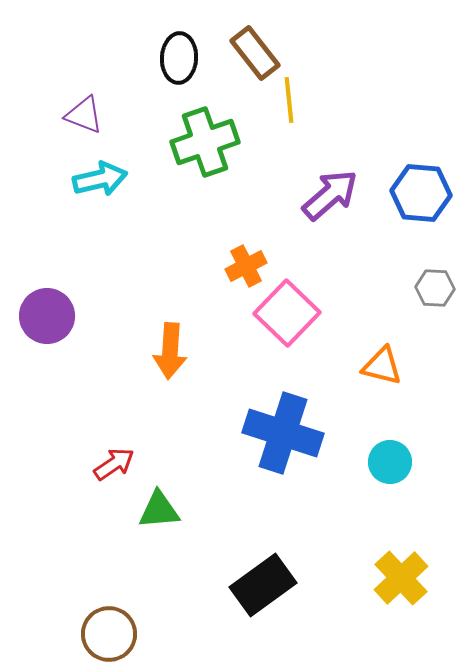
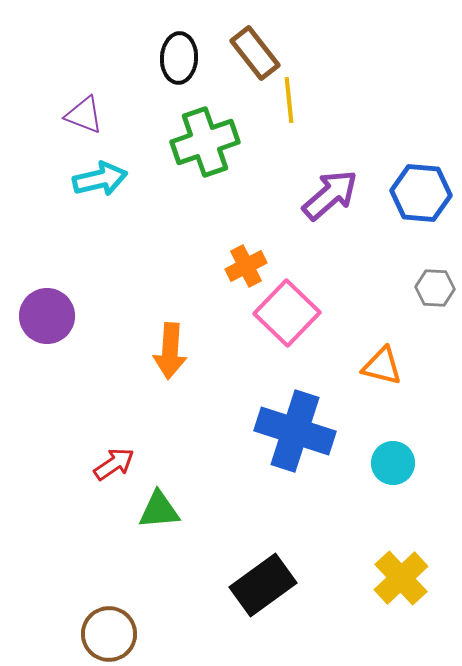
blue cross: moved 12 px right, 2 px up
cyan circle: moved 3 px right, 1 px down
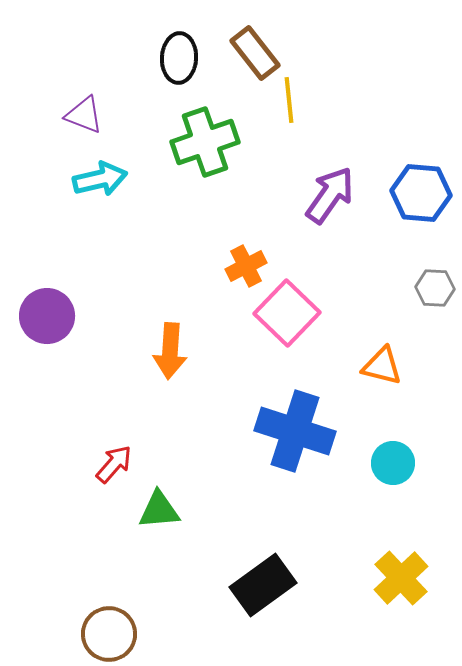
purple arrow: rotated 14 degrees counterclockwise
red arrow: rotated 15 degrees counterclockwise
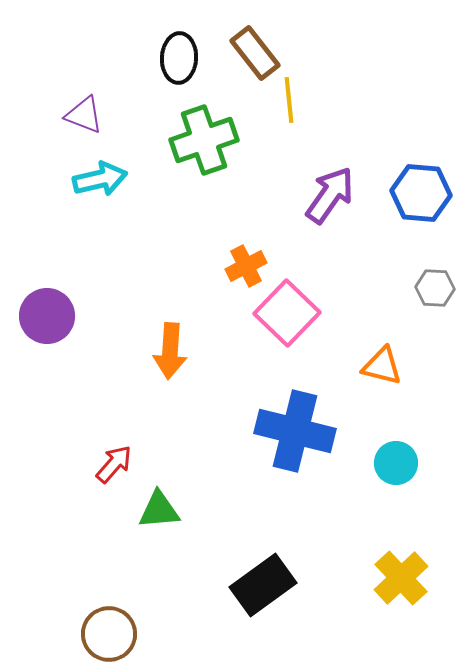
green cross: moved 1 px left, 2 px up
blue cross: rotated 4 degrees counterclockwise
cyan circle: moved 3 px right
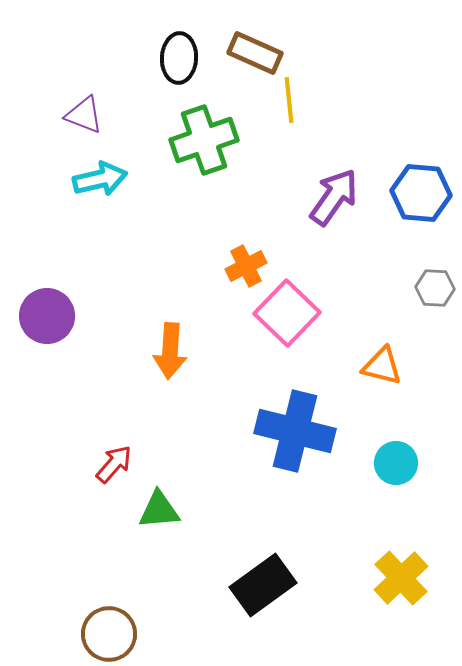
brown rectangle: rotated 28 degrees counterclockwise
purple arrow: moved 4 px right, 2 px down
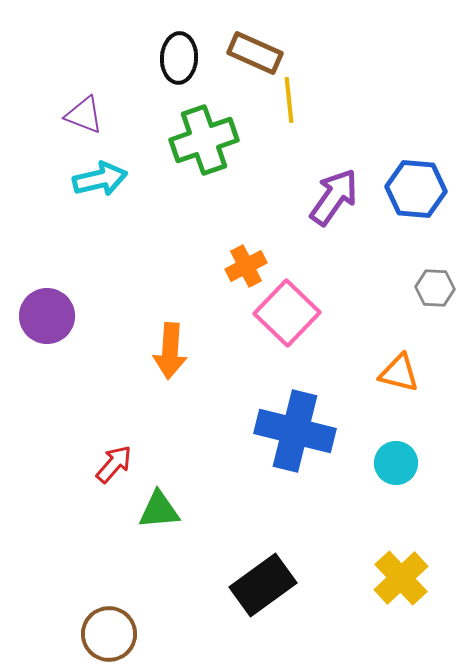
blue hexagon: moved 5 px left, 4 px up
orange triangle: moved 17 px right, 7 px down
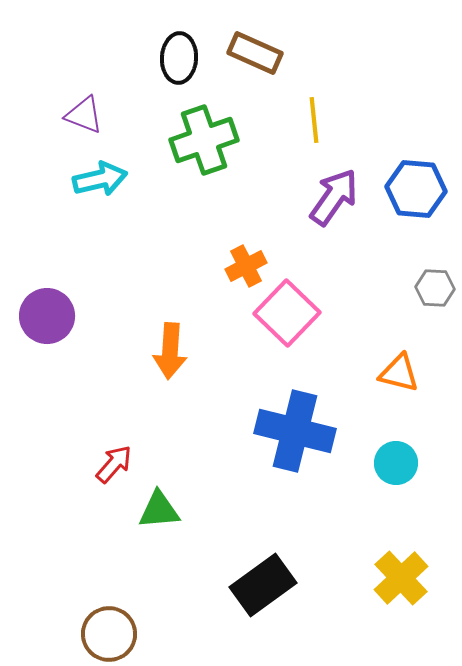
yellow line: moved 25 px right, 20 px down
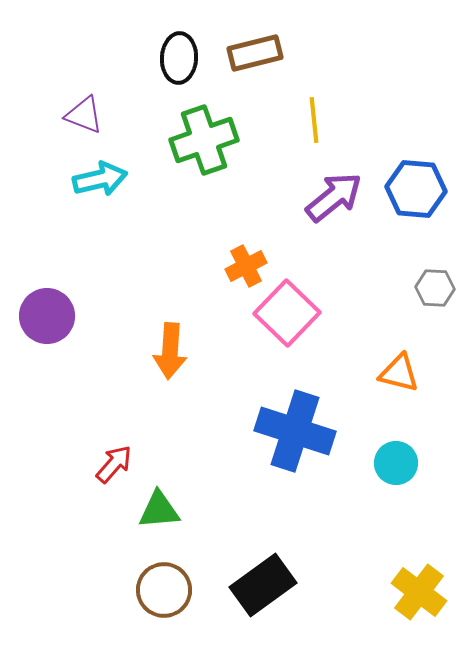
brown rectangle: rotated 38 degrees counterclockwise
purple arrow: rotated 16 degrees clockwise
blue cross: rotated 4 degrees clockwise
yellow cross: moved 18 px right, 14 px down; rotated 10 degrees counterclockwise
brown circle: moved 55 px right, 44 px up
